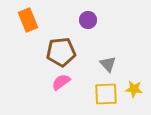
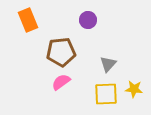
gray triangle: rotated 24 degrees clockwise
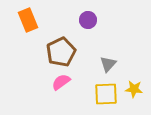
brown pentagon: rotated 20 degrees counterclockwise
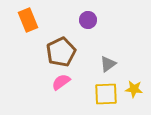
gray triangle: rotated 12 degrees clockwise
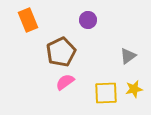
gray triangle: moved 20 px right, 8 px up
pink semicircle: moved 4 px right
yellow star: rotated 18 degrees counterclockwise
yellow square: moved 1 px up
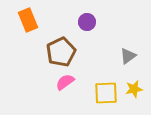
purple circle: moved 1 px left, 2 px down
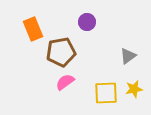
orange rectangle: moved 5 px right, 9 px down
brown pentagon: rotated 16 degrees clockwise
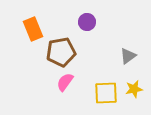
pink semicircle: rotated 18 degrees counterclockwise
